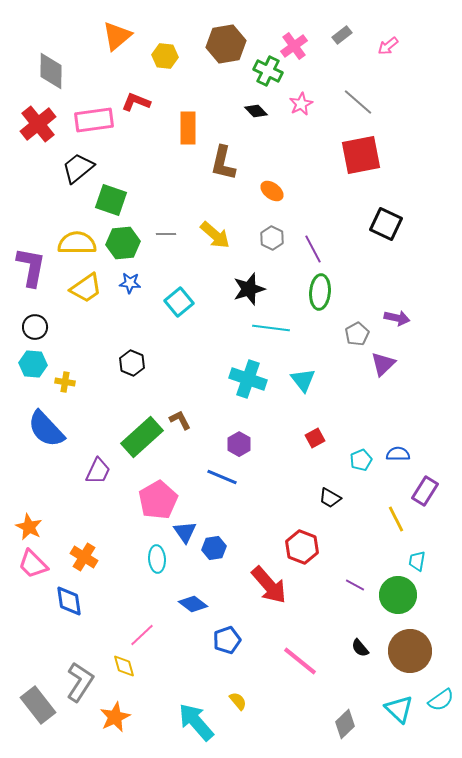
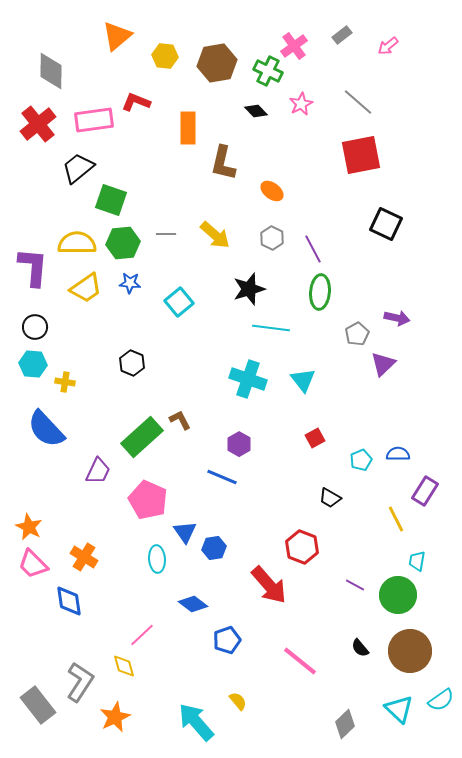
brown hexagon at (226, 44): moved 9 px left, 19 px down
purple L-shape at (31, 267): moved 2 px right; rotated 6 degrees counterclockwise
pink pentagon at (158, 500): moved 10 px left; rotated 18 degrees counterclockwise
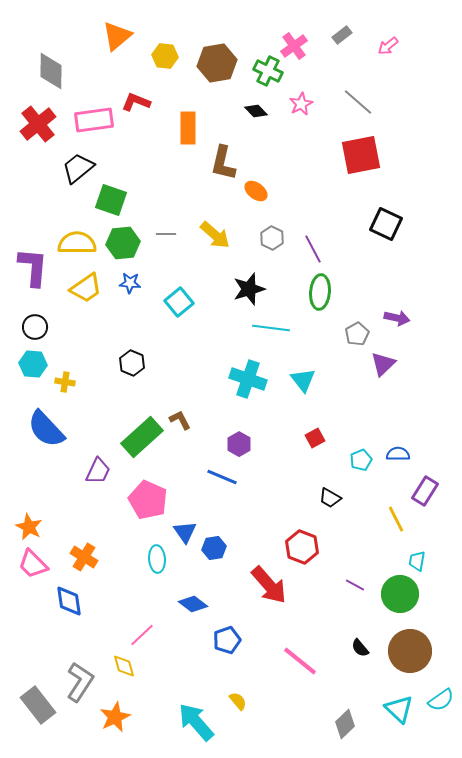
orange ellipse at (272, 191): moved 16 px left
green circle at (398, 595): moved 2 px right, 1 px up
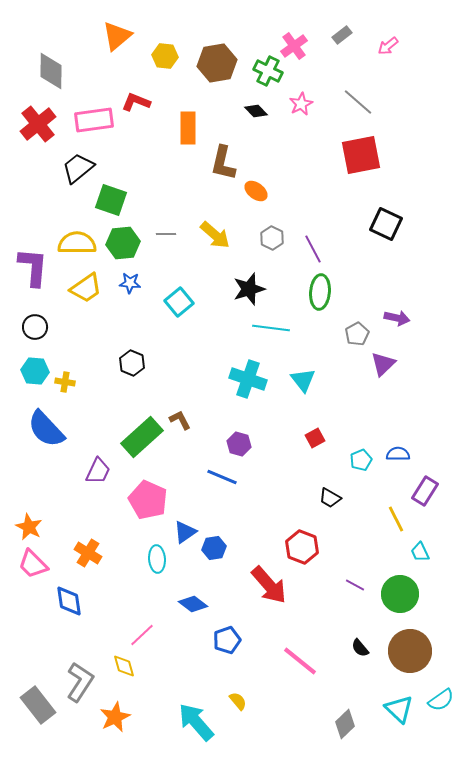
cyan hexagon at (33, 364): moved 2 px right, 7 px down
purple hexagon at (239, 444): rotated 15 degrees counterclockwise
blue triangle at (185, 532): rotated 30 degrees clockwise
orange cross at (84, 557): moved 4 px right, 4 px up
cyan trapezoid at (417, 561): moved 3 px right, 9 px up; rotated 35 degrees counterclockwise
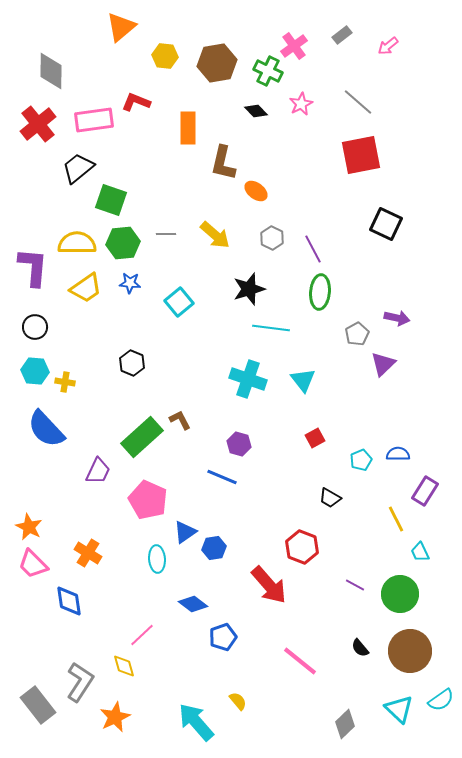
orange triangle at (117, 36): moved 4 px right, 9 px up
blue pentagon at (227, 640): moved 4 px left, 3 px up
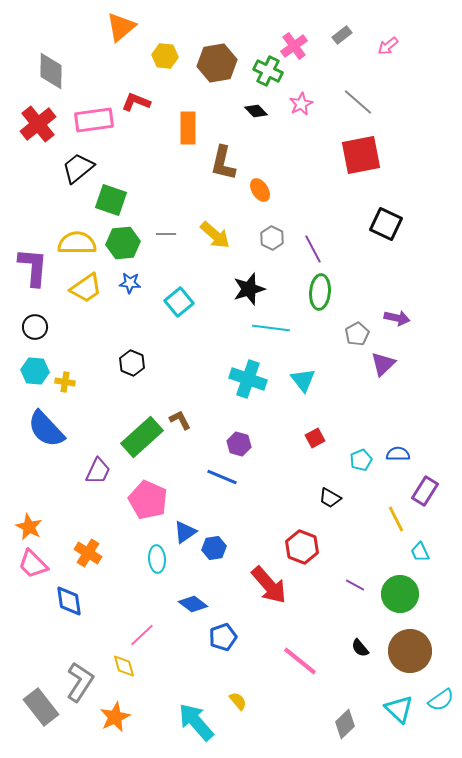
orange ellipse at (256, 191): moved 4 px right, 1 px up; rotated 20 degrees clockwise
gray rectangle at (38, 705): moved 3 px right, 2 px down
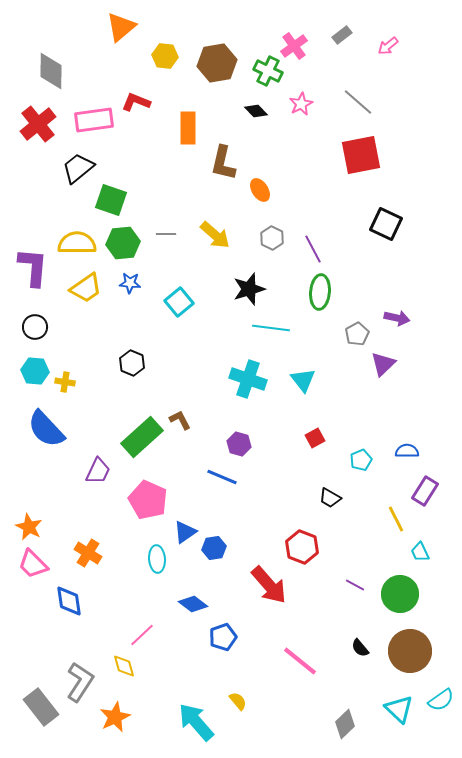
blue semicircle at (398, 454): moved 9 px right, 3 px up
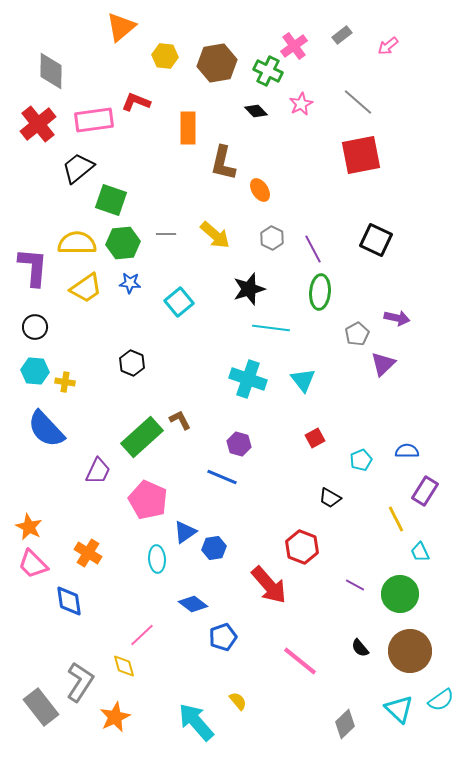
black square at (386, 224): moved 10 px left, 16 px down
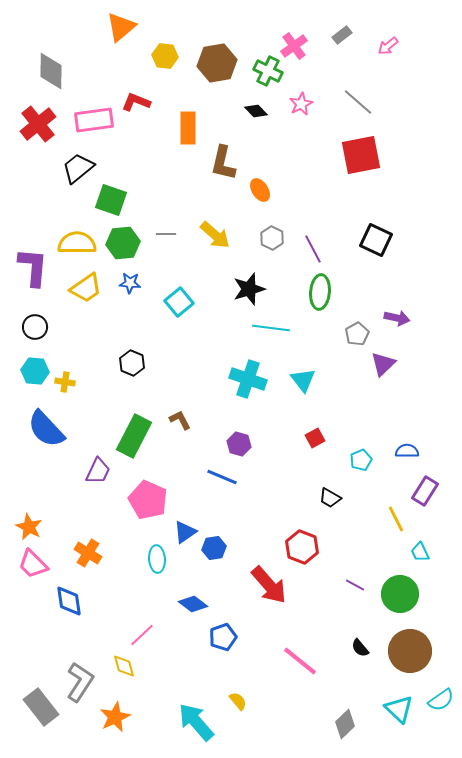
green rectangle at (142, 437): moved 8 px left, 1 px up; rotated 21 degrees counterclockwise
